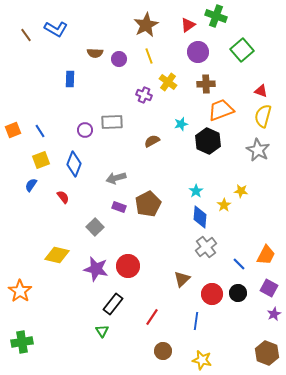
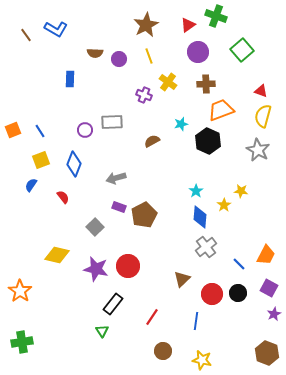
brown pentagon at (148, 204): moved 4 px left, 11 px down
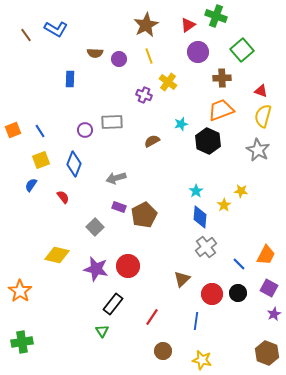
brown cross at (206, 84): moved 16 px right, 6 px up
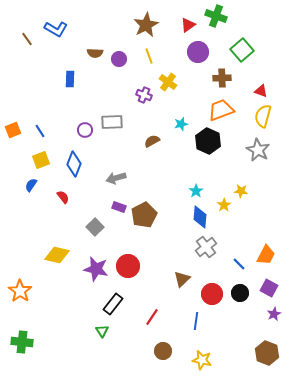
brown line at (26, 35): moved 1 px right, 4 px down
black circle at (238, 293): moved 2 px right
green cross at (22, 342): rotated 15 degrees clockwise
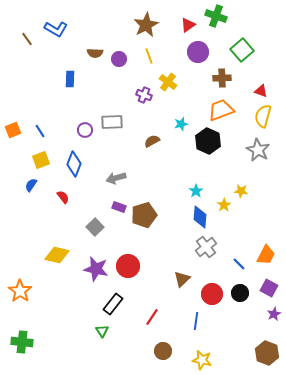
brown pentagon at (144, 215): rotated 10 degrees clockwise
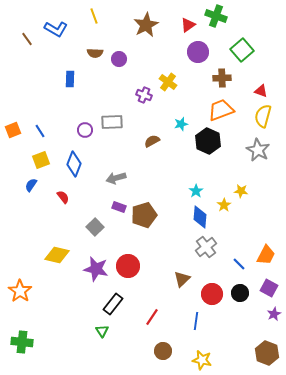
yellow line at (149, 56): moved 55 px left, 40 px up
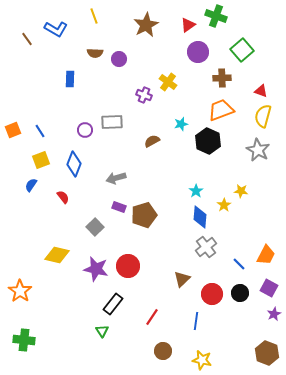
green cross at (22, 342): moved 2 px right, 2 px up
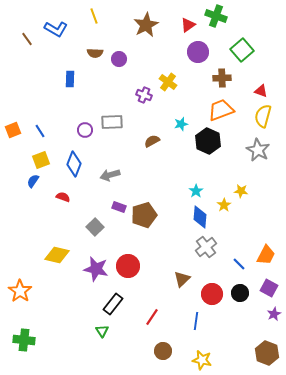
gray arrow at (116, 178): moved 6 px left, 3 px up
blue semicircle at (31, 185): moved 2 px right, 4 px up
red semicircle at (63, 197): rotated 32 degrees counterclockwise
